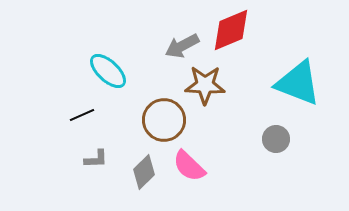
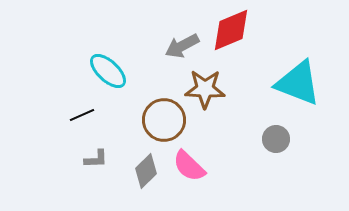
brown star: moved 4 px down
gray diamond: moved 2 px right, 1 px up
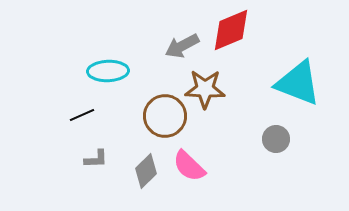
cyan ellipse: rotated 45 degrees counterclockwise
brown circle: moved 1 px right, 4 px up
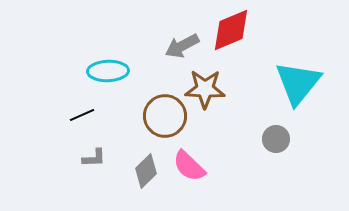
cyan triangle: rotated 48 degrees clockwise
gray L-shape: moved 2 px left, 1 px up
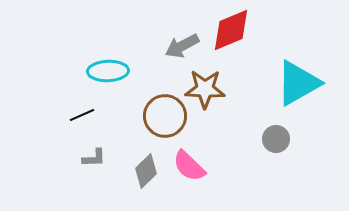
cyan triangle: rotated 21 degrees clockwise
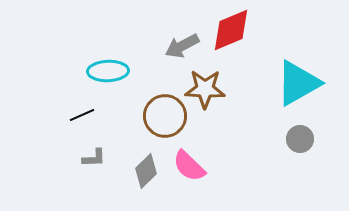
gray circle: moved 24 px right
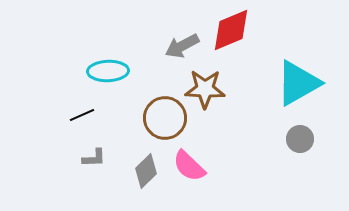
brown circle: moved 2 px down
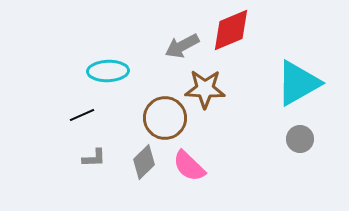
gray diamond: moved 2 px left, 9 px up
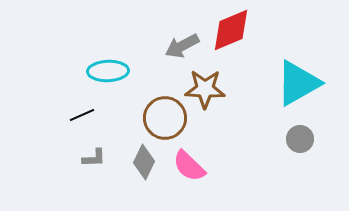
gray diamond: rotated 20 degrees counterclockwise
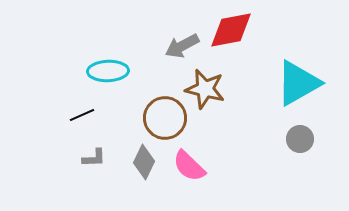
red diamond: rotated 12 degrees clockwise
brown star: rotated 12 degrees clockwise
